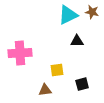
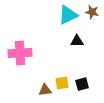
yellow square: moved 5 px right, 13 px down
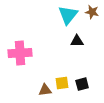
cyan triangle: rotated 25 degrees counterclockwise
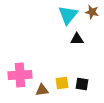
black triangle: moved 2 px up
pink cross: moved 22 px down
black square: rotated 24 degrees clockwise
brown triangle: moved 3 px left
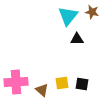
cyan triangle: moved 1 px down
pink cross: moved 4 px left, 7 px down
brown triangle: rotated 48 degrees clockwise
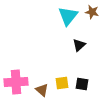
black triangle: moved 2 px right, 6 px down; rotated 40 degrees counterclockwise
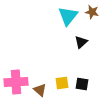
black triangle: moved 2 px right, 3 px up
brown triangle: moved 2 px left
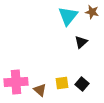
black square: rotated 32 degrees clockwise
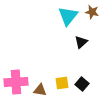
brown triangle: rotated 32 degrees counterclockwise
